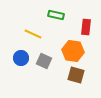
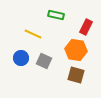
red rectangle: rotated 21 degrees clockwise
orange hexagon: moved 3 px right, 1 px up
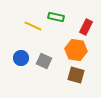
green rectangle: moved 2 px down
yellow line: moved 8 px up
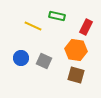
green rectangle: moved 1 px right, 1 px up
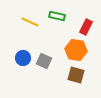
yellow line: moved 3 px left, 4 px up
blue circle: moved 2 px right
